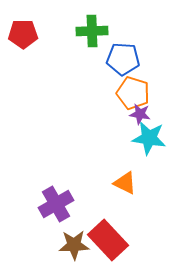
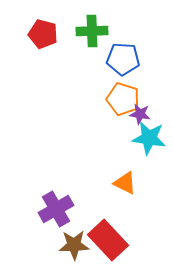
red pentagon: moved 20 px right; rotated 16 degrees clockwise
orange pentagon: moved 10 px left, 6 px down
purple cross: moved 5 px down
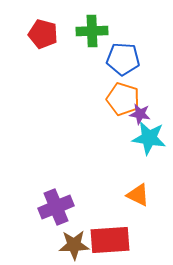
orange triangle: moved 13 px right, 12 px down
purple cross: moved 2 px up; rotated 8 degrees clockwise
red rectangle: moved 2 px right; rotated 51 degrees counterclockwise
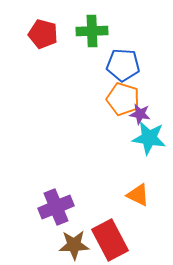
blue pentagon: moved 6 px down
red rectangle: rotated 66 degrees clockwise
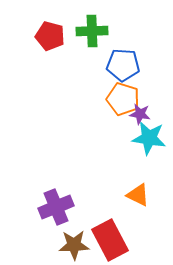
red pentagon: moved 7 px right, 2 px down
